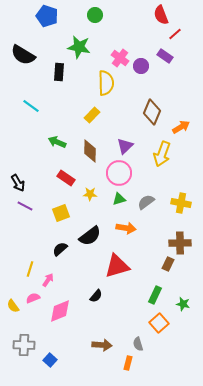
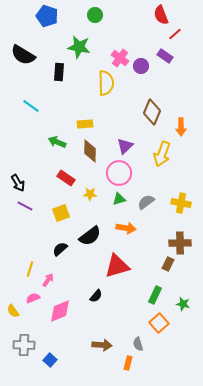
yellow rectangle at (92, 115): moved 7 px left, 9 px down; rotated 42 degrees clockwise
orange arrow at (181, 127): rotated 120 degrees clockwise
yellow semicircle at (13, 306): moved 5 px down
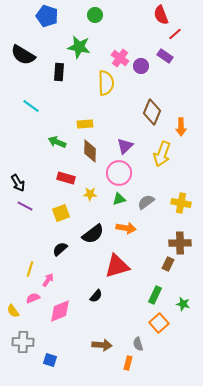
red rectangle at (66, 178): rotated 18 degrees counterclockwise
black semicircle at (90, 236): moved 3 px right, 2 px up
gray cross at (24, 345): moved 1 px left, 3 px up
blue square at (50, 360): rotated 24 degrees counterclockwise
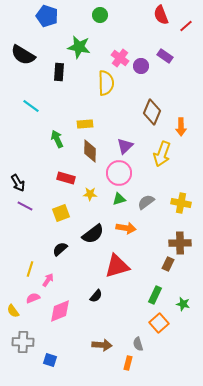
green circle at (95, 15): moved 5 px right
red line at (175, 34): moved 11 px right, 8 px up
green arrow at (57, 142): moved 3 px up; rotated 42 degrees clockwise
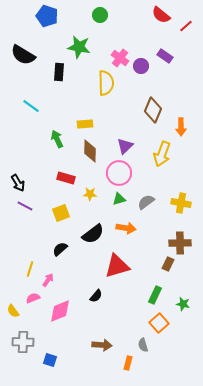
red semicircle at (161, 15): rotated 30 degrees counterclockwise
brown diamond at (152, 112): moved 1 px right, 2 px up
gray semicircle at (138, 344): moved 5 px right, 1 px down
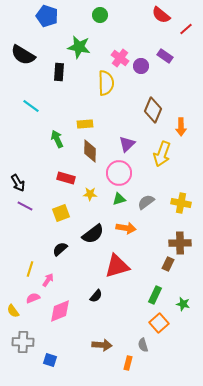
red line at (186, 26): moved 3 px down
purple triangle at (125, 146): moved 2 px right, 2 px up
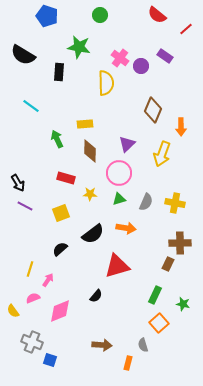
red semicircle at (161, 15): moved 4 px left
gray semicircle at (146, 202): rotated 150 degrees clockwise
yellow cross at (181, 203): moved 6 px left
gray cross at (23, 342): moved 9 px right; rotated 20 degrees clockwise
